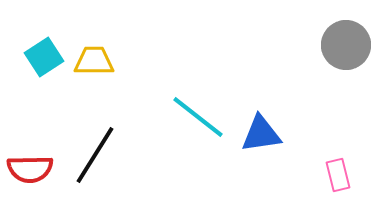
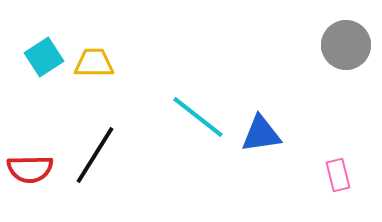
yellow trapezoid: moved 2 px down
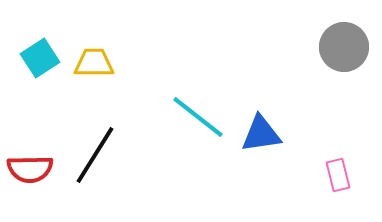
gray circle: moved 2 px left, 2 px down
cyan square: moved 4 px left, 1 px down
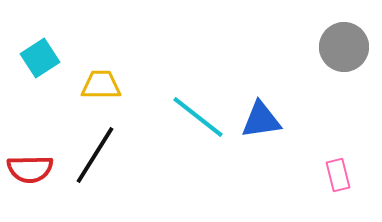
yellow trapezoid: moved 7 px right, 22 px down
blue triangle: moved 14 px up
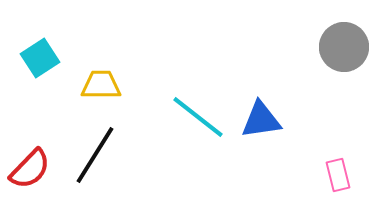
red semicircle: rotated 45 degrees counterclockwise
